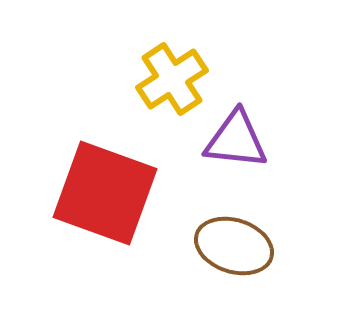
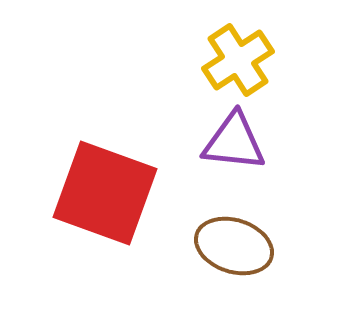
yellow cross: moved 66 px right, 19 px up
purple triangle: moved 2 px left, 2 px down
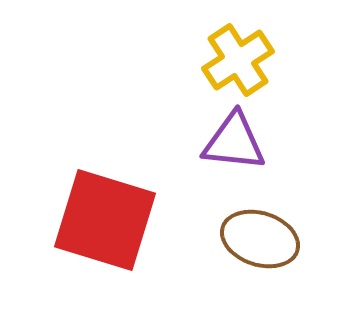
red square: moved 27 px down; rotated 3 degrees counterclockwise
brown ellipse: moved 26 px right, 7 px up
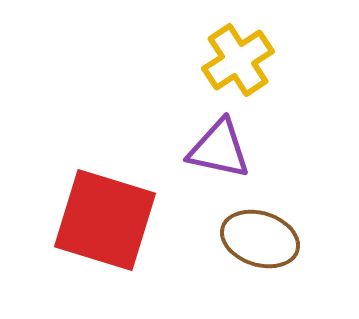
purple triangle: moved 15 px left, 7 px down; rotated 6 degrees clockwise
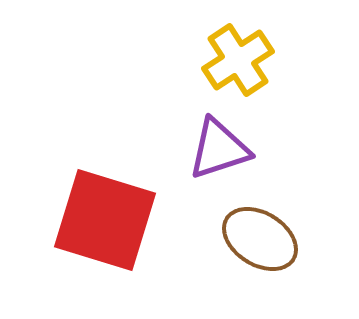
purple triangle: rotated 30 degrees counterclockwise
brown ellipse: rotated 14 degrees clockwise
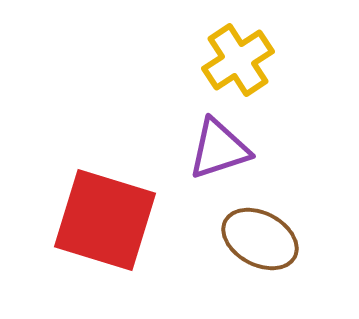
brown ellipse: rotated 4 degrees counterclockwise
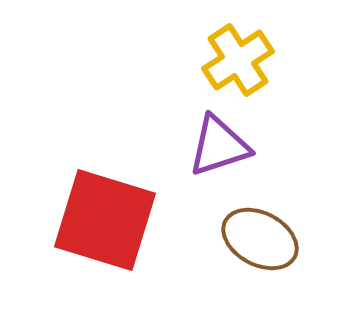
purple triangle: moved 3 px up
